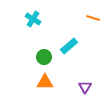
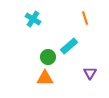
orange line: moved 8 px left; rotated 56 degrees clockwise
green circle: moved 4 px right
orange triangle: moved 4 px up
purple triangle: moved 5 px right, 14 px up
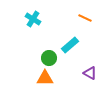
orange line: rotated 48 degrees counterclockwise
cyan rectangle: moved 1 px right, 1 px up
green circle: moved 1 px right, 1 px down
purple triangle: rotated 32 degrees counterclockwise
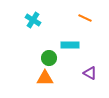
cyan cross: moved 1 px down
cyan rectangle: rotated 42 degrees clockwise
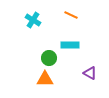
orange line: moved 14 px left, 3 px up
orange triangle: moved 1 px down
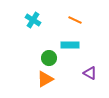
orange line: moved 4 px right, 5 px down
orange triangle: rotated 30 degrees counterclockwise
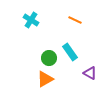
cyan cross: moved 2 px left
cyan rectangle: moved 7 px down; rotated 54 degrees clockwise
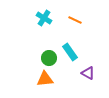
cyan cross: moved 13 px right, 2 px up
purple triangle: moved 2 px left
orange triangle: rotated 24 degrees clockwise
